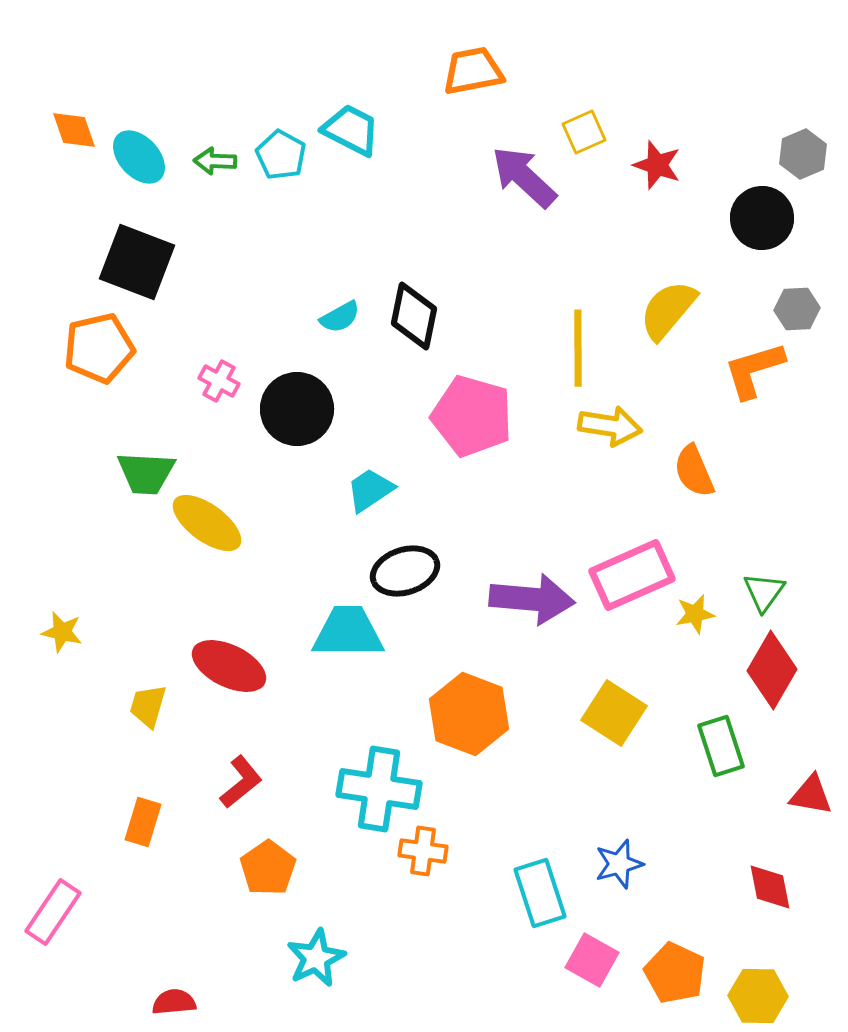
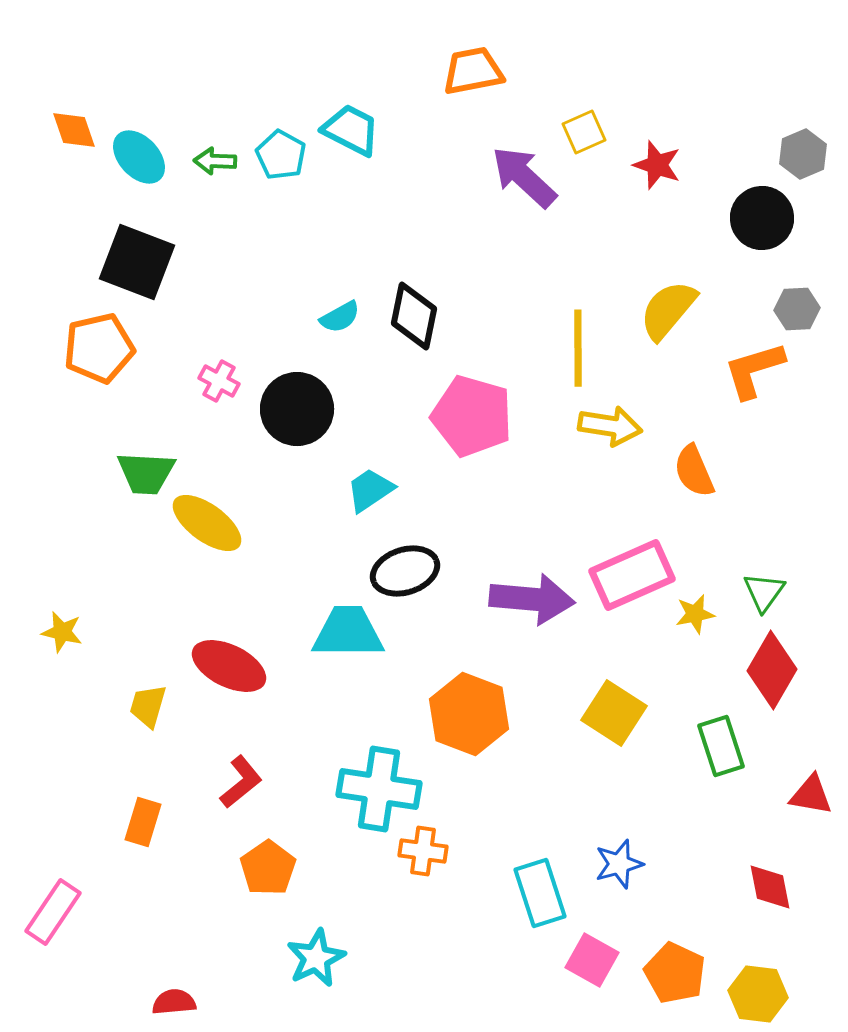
yellow hexagon at (758, 996): moved 2 px up; rotated 6 degrees clockwise
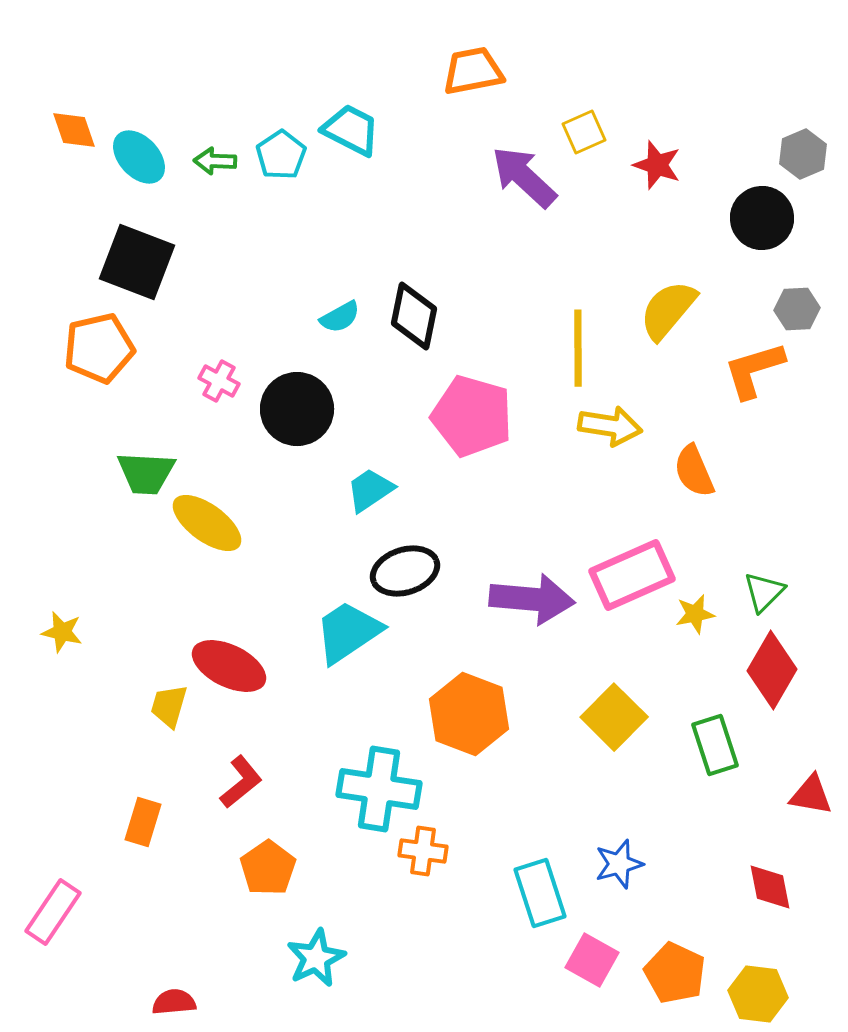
cyan pentagon at (281, 155): rotated 9 degrees clockwise
green triangle at (764, 592): rotated 9 degrees clockwise
cyan trapezoid at (348, 632): rotated 34 degrees counterclockwise
yellow trapezoid at (148, 706): moved 21 px right
yellow square at (614, 713): moved 4 px down; rotated 12 degrees clockwise
green rectangle at (721, 746): moved 6 px left, 1 px up
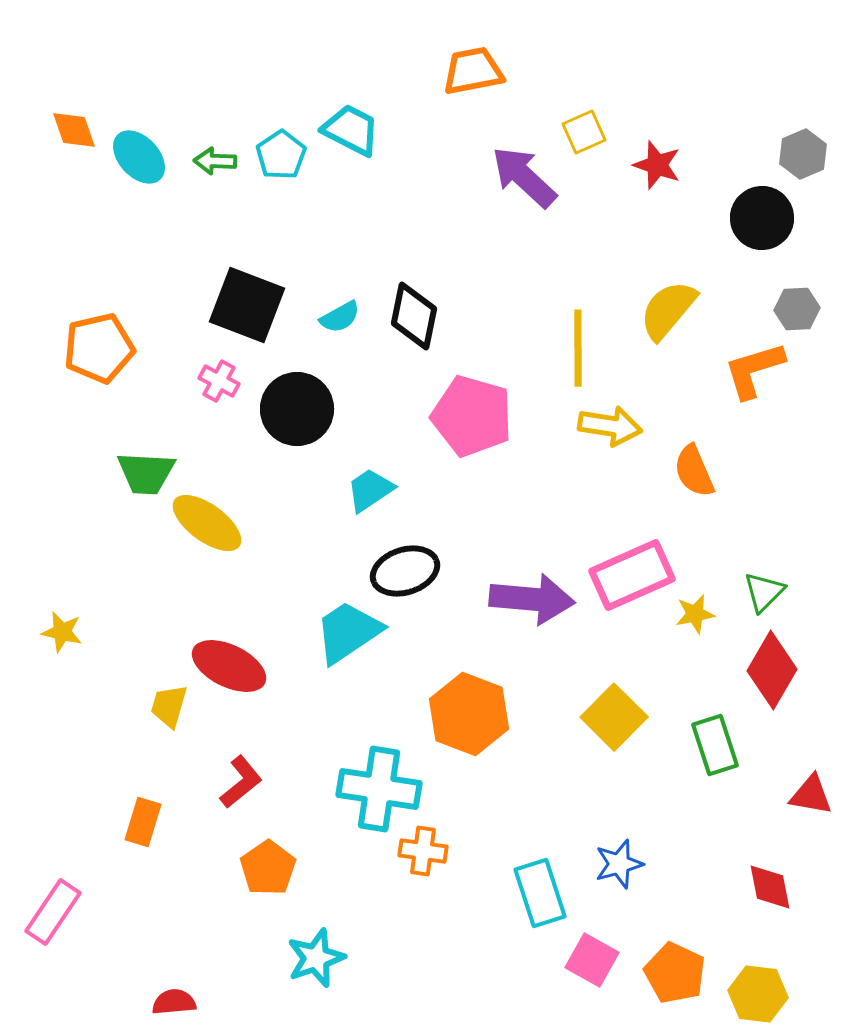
black square at (137, 262): moved 110 px right, 43 px down
cyan star at (316, 958): rotated 6 degrees clockwise
